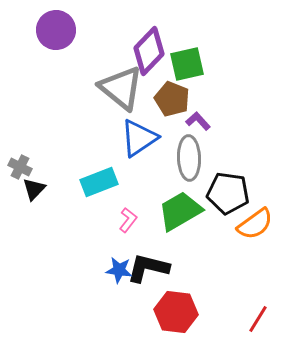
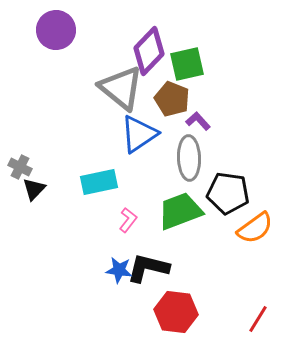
blue triangle: moved 4 px up
cyan rectangle: rotated 9 degrees clockwise
green trapezoid: rotated 9 degrees clockwise
orange semicircle: moved 4 px down
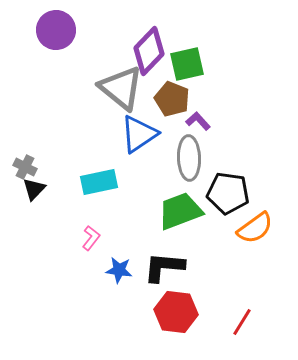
gray cross: moved 5 px right
pink L-shape: moved 37 px left, 18 px down
black L-shape: moved 16 px right, 1 px up; rotated 9 degrees counterclockwise
red line: moved 16 px left, 3 px down
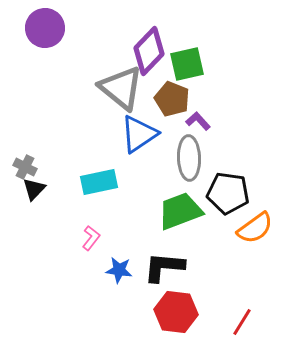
purple circle: moved 11 px left, 2 px up
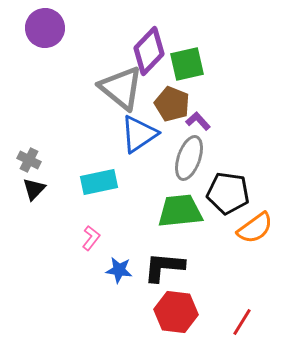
brown pentagon: moved 5 px down
gray ellipse: rotated 21 degrees clockwise
gray cross: moved 4 px right, 7 px up
green trapezoid: rotated 15 degrees clockwise
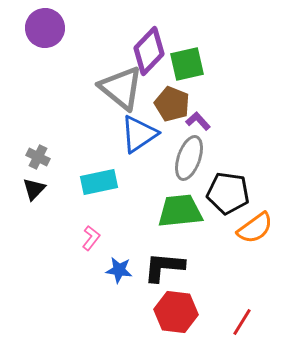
gray cross: moved 9 px right, 3 px up
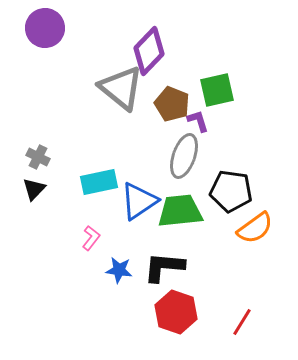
green square: moved 30 px right, 26 px down
purple L-shape: rotated 25 degrees clockwise
blue triangle: moved 67 px down
gray ellipse: moved 5 px left, 2 px up
black pentagon: moved 3 px right, 2 px up
red hexagon: rotated 12 degrees clockwise
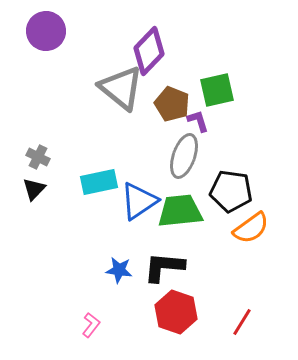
purple circle: moved 1 px right, 3 px down
orange semicircle: moved 4 px left
pink L-shape: moved 87 px down
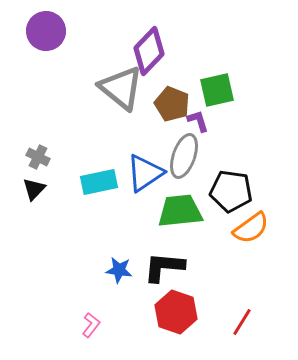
blue triangle: moved 6 px right, 28 px up
